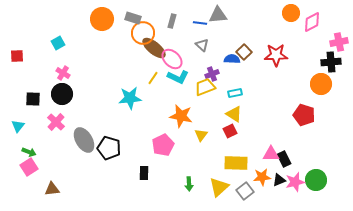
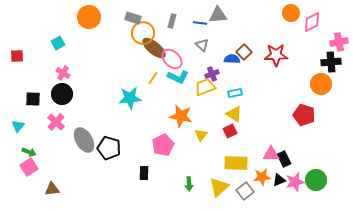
orange circle at (102, 19): moved 13 px left, 2 px up
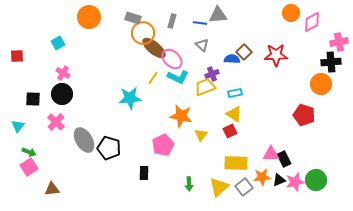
gray square at (245, 191): moved 1 px left, 4 px up
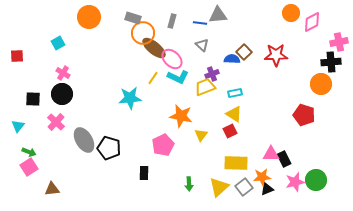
black triangle at (279, 180): moved 12 px left, 9 px down
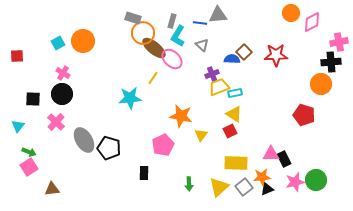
orange circle at (89, 17): moved 6 px left, 24 px down
cyan L-shape at (178, 77): moved 41 px up; rotated 95 degrees clockwise
yellow trapezoid at (205, 87): moved 14 px right
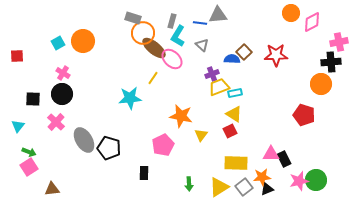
pink star at (295, 182): moved 4 px right, 1 px up
yellow triangle at (219, 187): rotated 10 degrees clockwise
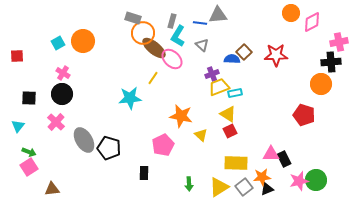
black square at (33, 99): moved 4 px left, 1 px up
yellow triangle at (234, 114): moved 6 px left
yellow triangle at (201, 135): rotated 24 degrees counterclockwise
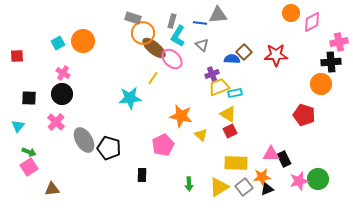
black rectangle at (144, 173): moved 2 px left, 2 px down
green circle at (316, 180): moved 2 px right, 1 px up
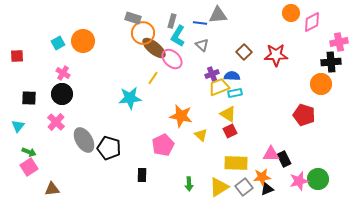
blue semicircle at (232, 59): moved 17 px down
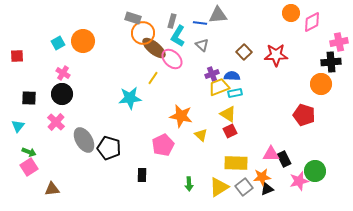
green circle at (318, 179): moved 3 px left, 8 px up
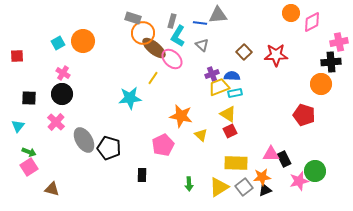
brown triangle at (52, 189): rotated 21 degrees clockwise
black triangle at (267, 189): moved 2 px left, 1 px down
